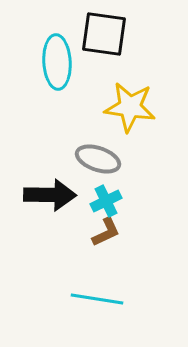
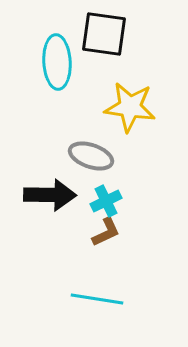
gray ellipse: moved 7 px left, 3 px up
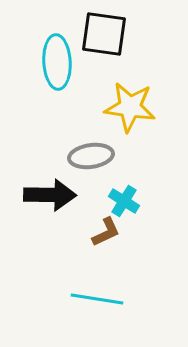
gray ellipse: rotated 27 degrees counterclockwise
cyan cross: moved 18 px right; rotated 32 degrees counterclockwise
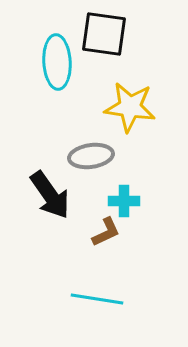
black arrow: rotated 54 degrees clockwise
cyan cross: rotated 32 degrees counterclockwise
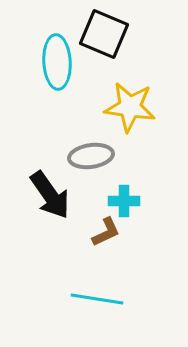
black square: rotated 15 degrees clockwise
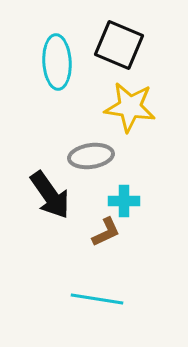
black square: moved 15 px right, 11 px down
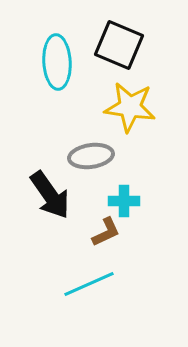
cyan line: moved 8 px left, 15 px up; rotated 33 degrees counterclockwise
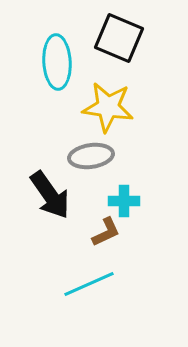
black square: moved 7 px up
yellow star: moved 22 px left
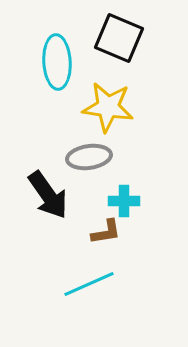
gray ellipse: moved 2 px left, 1 px down
black arrow: moved 2 px left
brown L-shape: rotated 16 degrees clockwise
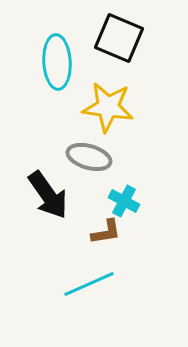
gray ellipse: rotated 24 degrees clockwise
cyan cross: rotated 28 degrees clockwise
